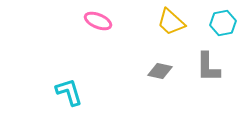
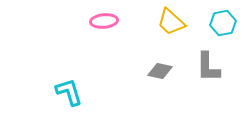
pink ellipse: moved 6 px right; rotated 28 degrees counterclockwise
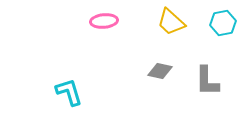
gray L-shape: moved 1 px left, 14 px down
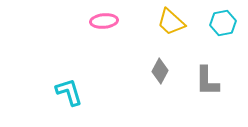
gray diamond: rotated 75 degrees counterclockwise
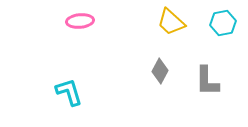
pink ellipse: moved 24 px left
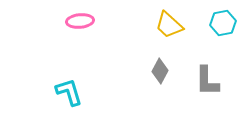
yellow trapezoid: moved 2 px left, 3 px down
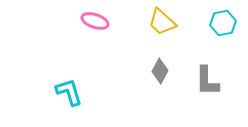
pink ellipse: moved 15 px right; rotated 24 degrees clockwise
yellow trapezoid: moved 7 px left, 3 px up
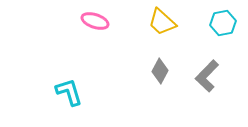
gray L-shape: moved 5 px up; rotated 44 degrees clockwise
